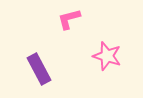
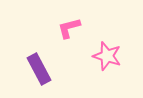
pink L-shape: moved 9 px down
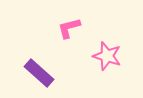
purple rectangle: moved 4 px down; rotated 20 degrees counterclockwise
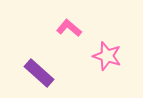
pink L-shape: rotated 55 degrees clockwise
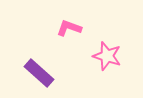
pink L-shape: rotated 20 degrees counterclockwise
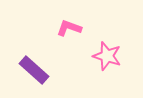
purple rectangle: moved 5 px left, 3 px up
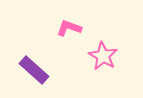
pink star: moved 4 px left; rotated 12 degrees clockwise
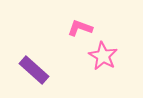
pink L-shape: moved 11 px right
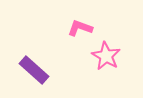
pink star: moved 3 px right
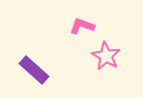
pink L-shape: moved 2 px right, 2 px up
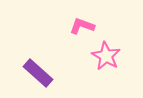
purple rectangle: moved 4 px right, 3 px down
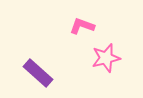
pink star: moved 2 px down; rotated 28 degrees clockwise
